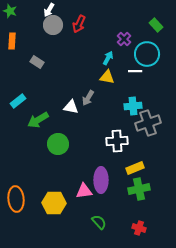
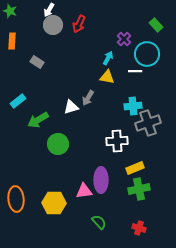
white triangle: rotated 28 degrees counterclockwise
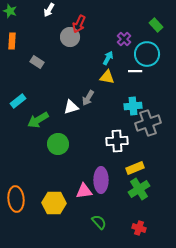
gray circle: moved 17 px right, 12 px down
green cross: rotated 20 degrees counterclockwise
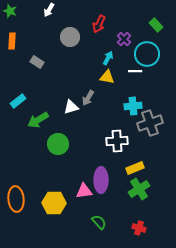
red arrow: moved 20 px right
gray cross: moved 2 px right
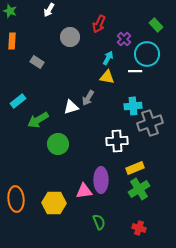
green semicircle: rotated 21 degrees clockwise
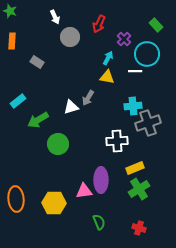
white arrow: moved 6 px right, 7 px down; rotated 56 degrees counterclockwise
gray cross: moved 2 px left
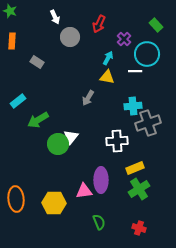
white triangle: moved 30 px down; rotated 35 degrees counterclockwise
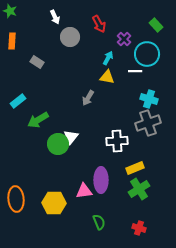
red arrow: rotated 54 degrees counterclockwise
cyan cross: moved 16 px right, 7 px up; rotated 24 degrees clockwise
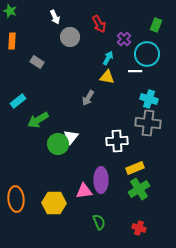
green rectangle: rotated 64 degrees clockwise
gray cross: rotated 25 degrees clockwise
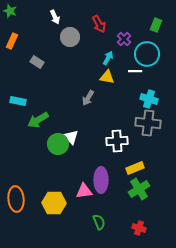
orange rectangle: rotated 21 degrees clockwise
cyan rectangle: rotated 49 degrees clockwise
white triangle: rotated 21 degrees counterclockwise
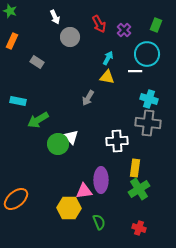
purple cross: moved 9 px up
yellow rectangle: rotated 60 degrees counterclockwise
orange ellipse: rotated 55 degrees clockwise
yellow hexagon: moved 15 px right, 5 px down
